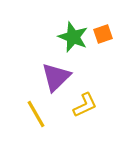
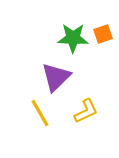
green star: moved 1 px down; rotated 20 degrees counterclockwise
yellow L-shape: moved 1 px right, 6 px down
yellow line: moved 4 px right, 1 px up
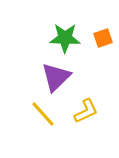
orange square: moved 4 px down
green star: moved 8 px left
yellow line: moved 3 px right, 1 px down; rotated 12 degrees counterclockwise
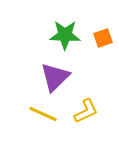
green star: moved 3 px up
purple triangle: moved 1 px left
yellow line: rotated 24 degrees counterclockwise
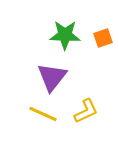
purple triangle: moved 3 px left; rotated 8 degrees counterclockwise
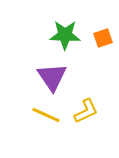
purple triangle: rotated 12 degrees counterclockwise
yellow line: moved 3 px right, 1 px down
